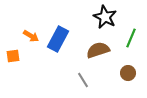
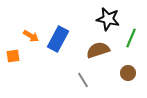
black star: moved 3 px right, 2 px down; rotated 15 degrees counterclockwise
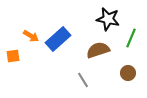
blue rectangle: rotated 20 degrees clockwise
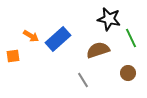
black star: moved 1 px right
green line: rotated 48 degrees counterclockwise
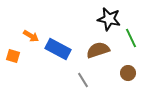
blue rectangle: moved 10 px down; rotated 70 degrees clockwise
orange square: rotated 24 degrees clockwise
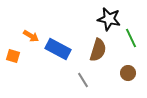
brown semicircle: rotated 125 degrees clockwise
